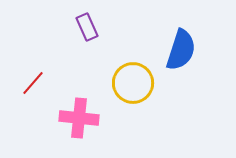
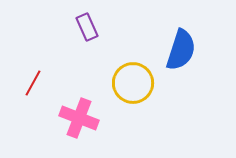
red line: rotated 12 degrees counterclockwise
pink cross: rotated 15 degrees clockwise
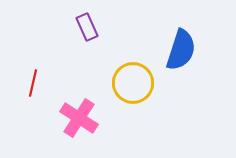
red line: rotated 16 degrees counterclockwise
pink cross: rotated 12 degrees clockwise
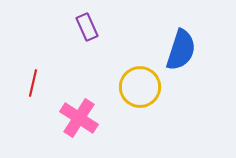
yellow circle: moved 7 px right, 4 px down
